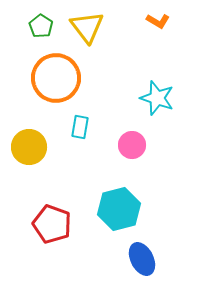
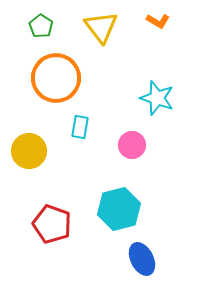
yellow triangle: moved 14 px right
yellow circle: moved 4 px down
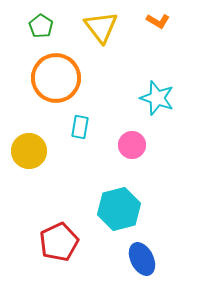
red pentagon: moved 7 px right, 18 px down; rotated 27 degrees clockwise
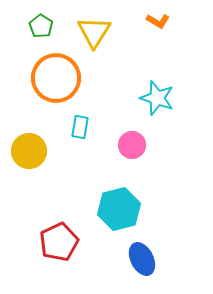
yellow triangle: moved 7 px left, 5 px down; rotated 9 degrees clockwise
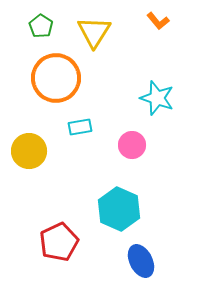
orange L-shape: rotated 20 degrees clockwise
cyan rectangle: rotated 70 degrees clockwise
cyan hexagon: rotated 21 degrees counterclockwise
blue ellipse: moved 1 px left, 2 px down
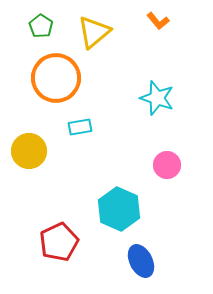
yellow triangle: rotated 18 degrees clockwise
pink circle: moved 35 px right, 20 px down
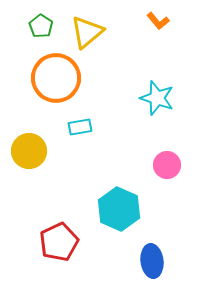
yellow triangle: moved 7 px left
blue ellipse: moved 11 px right; rotated 20 degrees clockwise
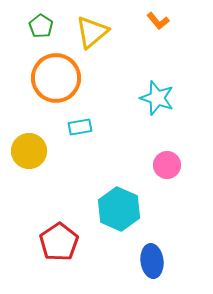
yellow triangle: moved 5 px right
red pentagon: rotated 9 degrees counterclockwise
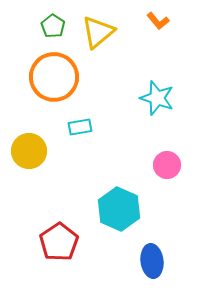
green pentagon: moved 12 px right
yellow triangle: moved 6 px right
orange circle: moved 2 px left, 1 px up
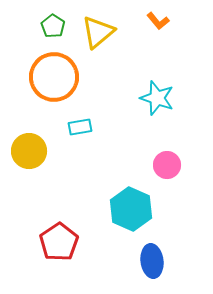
cyan hexagon: moved 12 px right
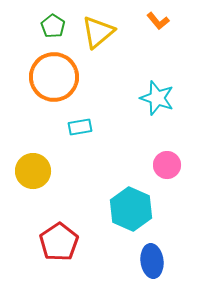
yellow circle: moved 4 px right, 20 px down
